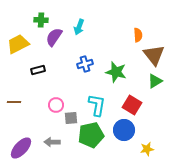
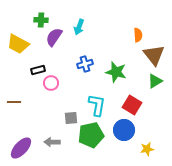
yellow trapezoid: rotated 125 degrees counterclockwise
pink circle: moved 5 px left, 22 px up
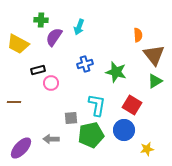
gray arrow: moved 1 px left, 3 px up
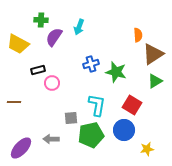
brown triangle: moved 1 px left, 1 px up; rotated 35 degrees clockwise
blue cross: moved 6 px right
pink circle: moved 1 px right
